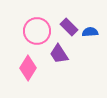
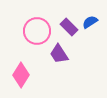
blue semicircle: moved 10 px up; rotated 28 degrees counterclockwise
pink diamond: moved 7 px left, 7 px down
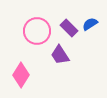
blue semicircle: moved 2 px down
purple rectangle: moved 1 px down
purple trapezoid: moved 1 px right, 1 px down
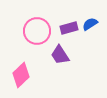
purple rectangle: rotated 60 degrees counterclockwise
pink diamond: rotated 15 degrees clockwise
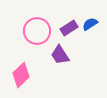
purple rectangle: rotated 18 degrees counterclockwise
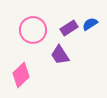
pink circle: moved 4 px left, 1 px up
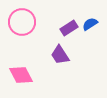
pink circle: moved 11 px left, 8 px up
pink diamond: rotated 75 degrees counterclockwise
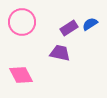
purple trapezoid: moved 2 px up; rotated 135 degrees clockwise
